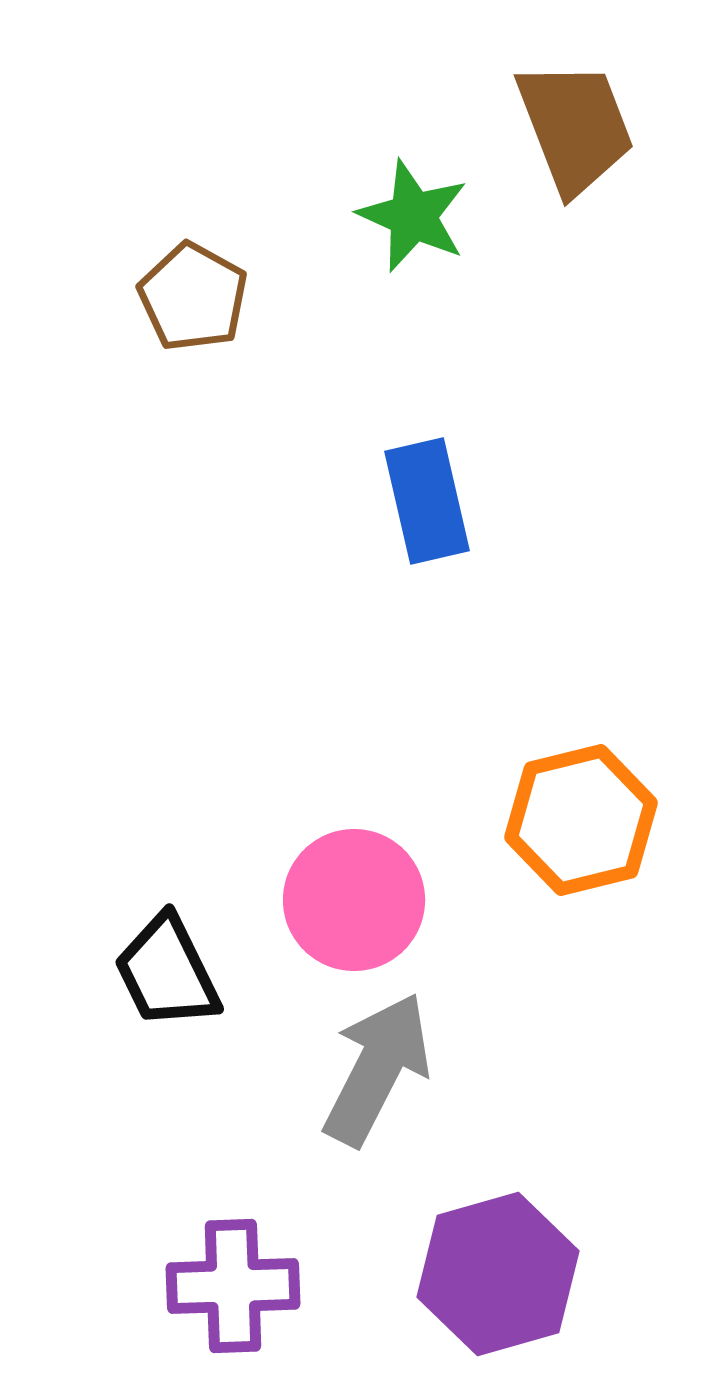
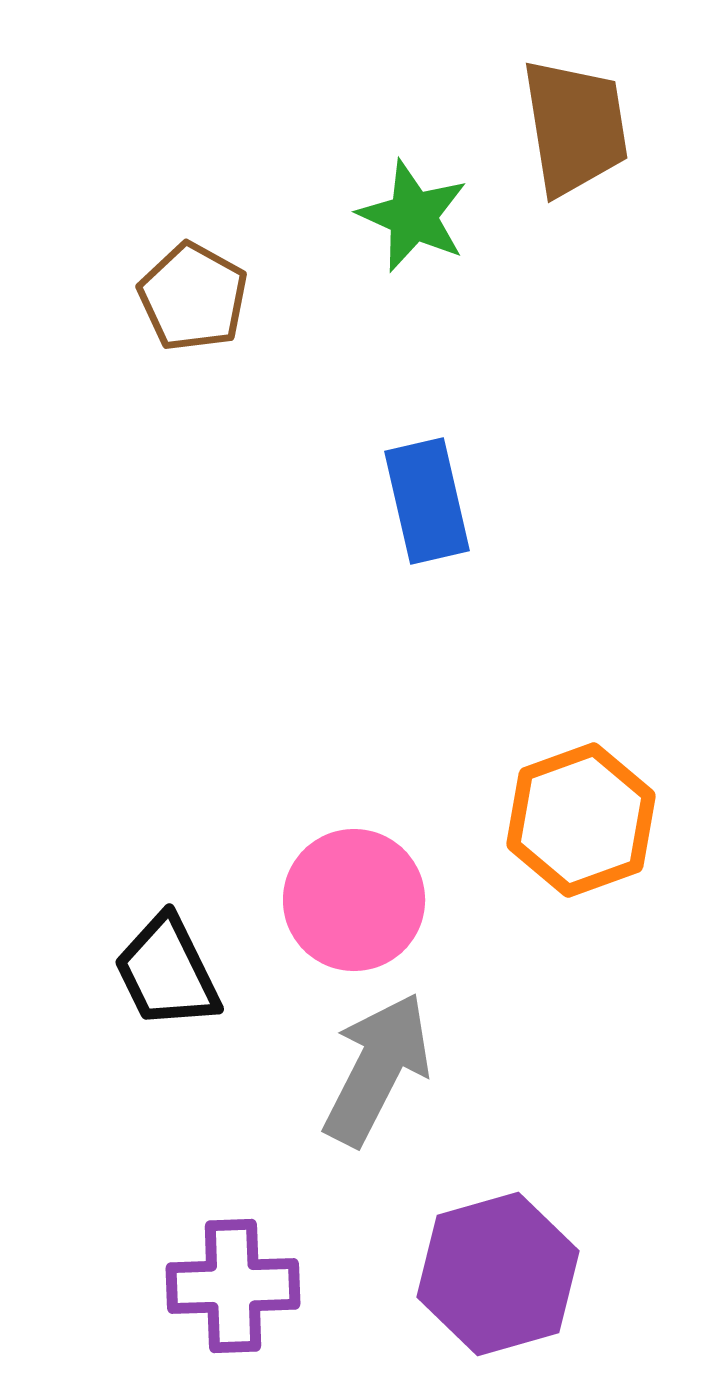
brown trapezoid: rotated 12 degrees clockwise
orange hexagon: rotated 6 degrees counterclockwise
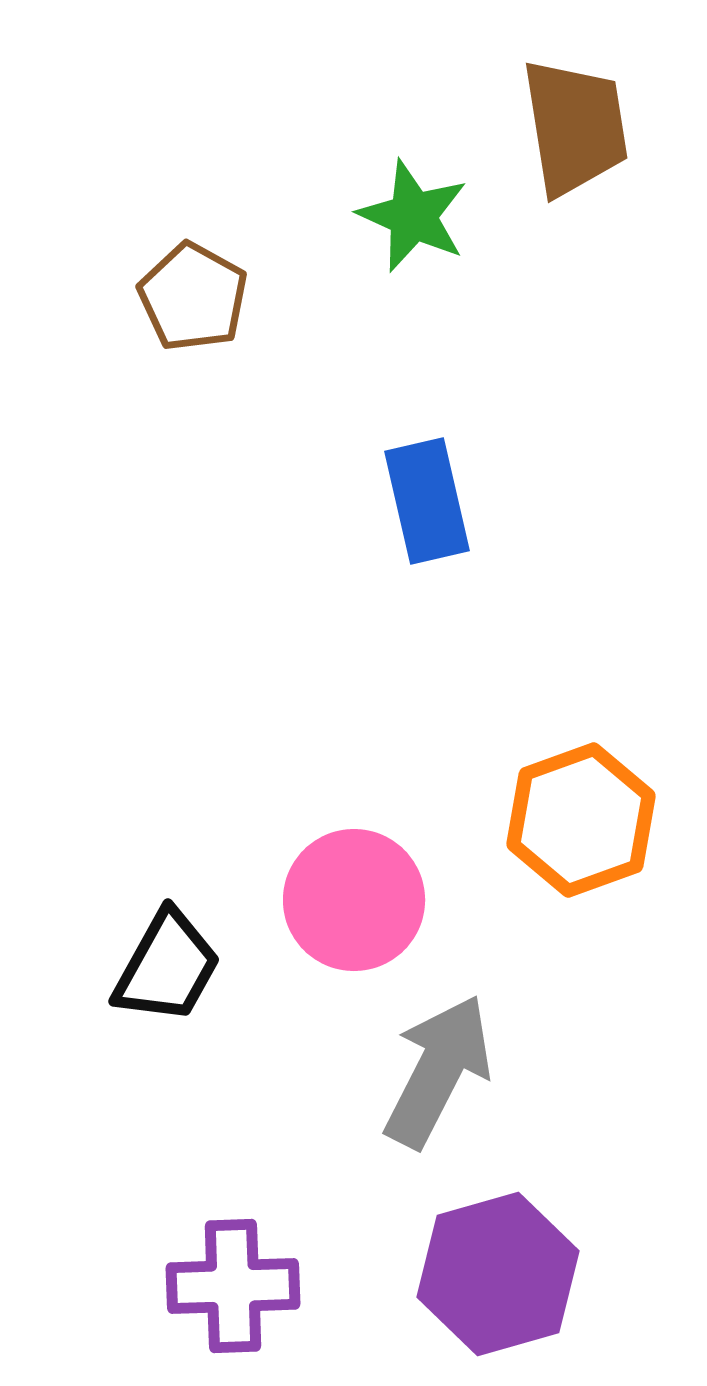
black trapezoid: moved 5 px up; rotated 125 degrees counterclockwise
gray arrow: moved 61 px right, 2 px down
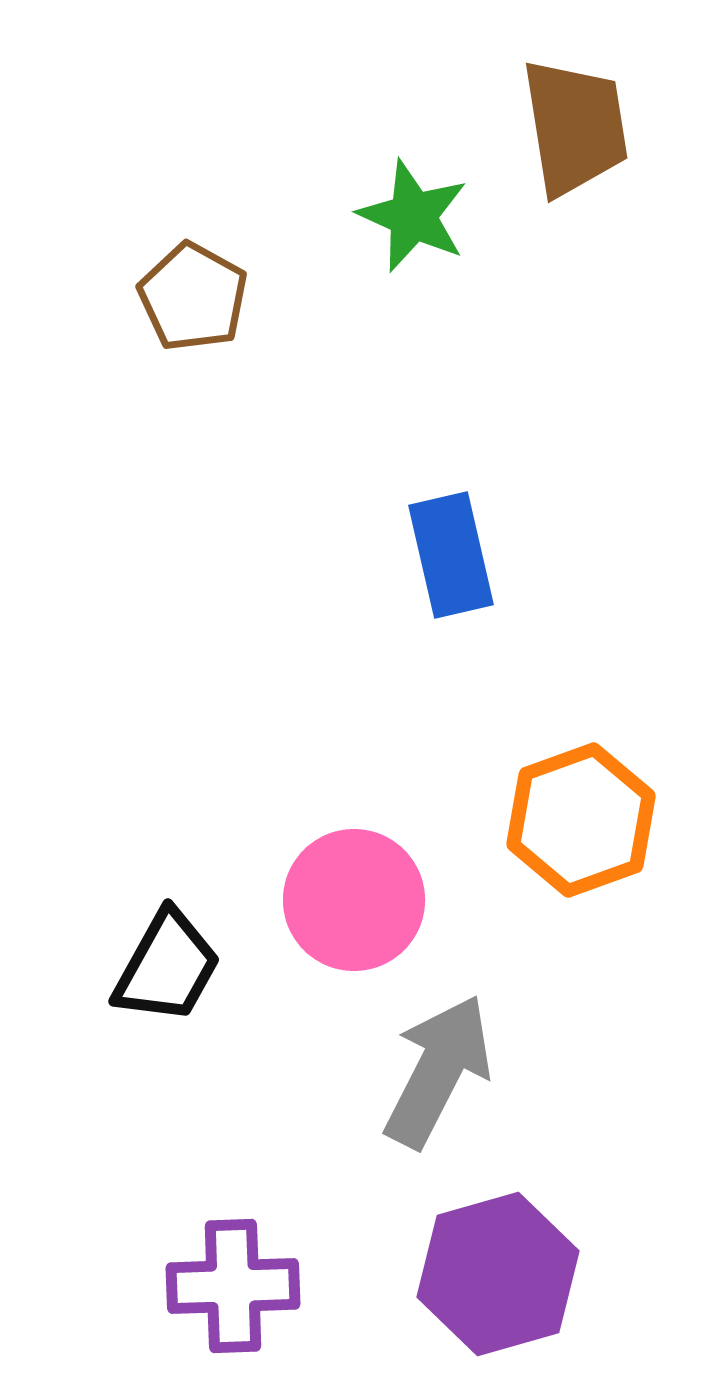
blue rectangle: moved 24 px right, 54 px down
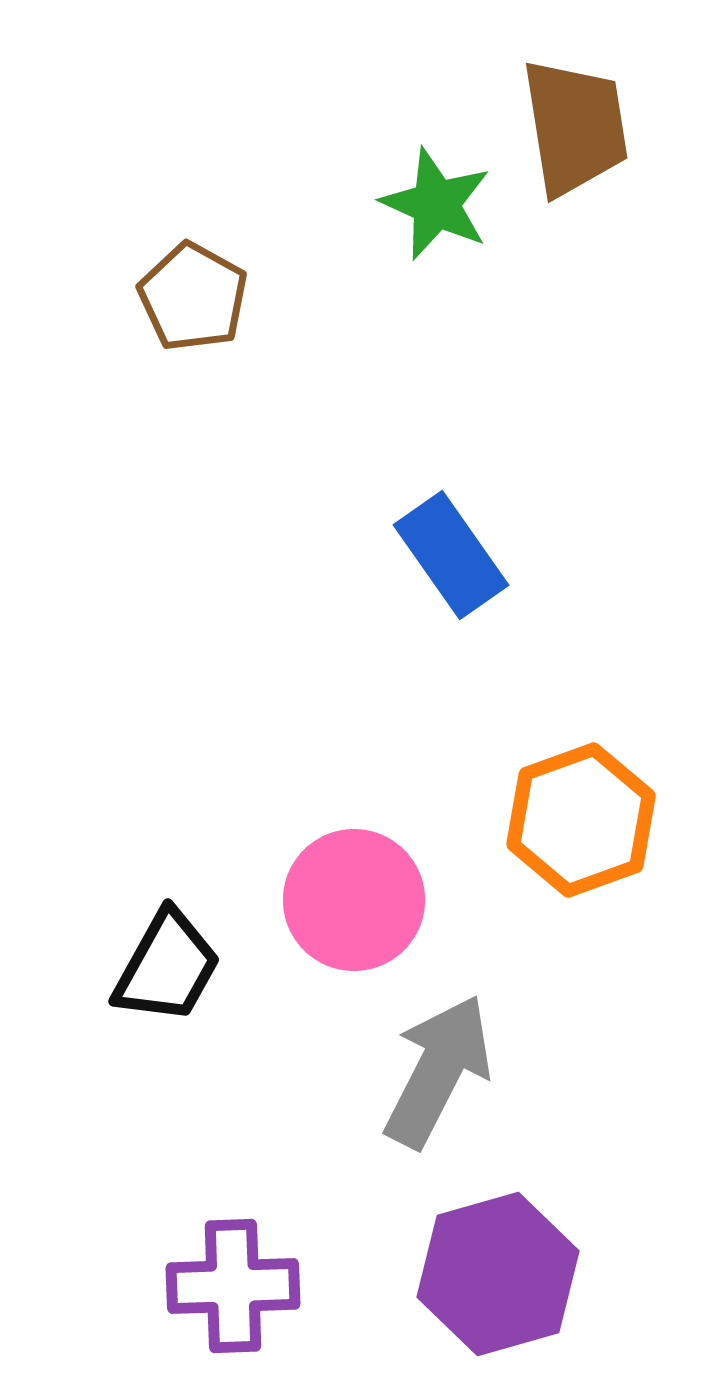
green star: moved 23 px right, 12 px up
blue rectangle: rotated 22 degrees counterclockwise
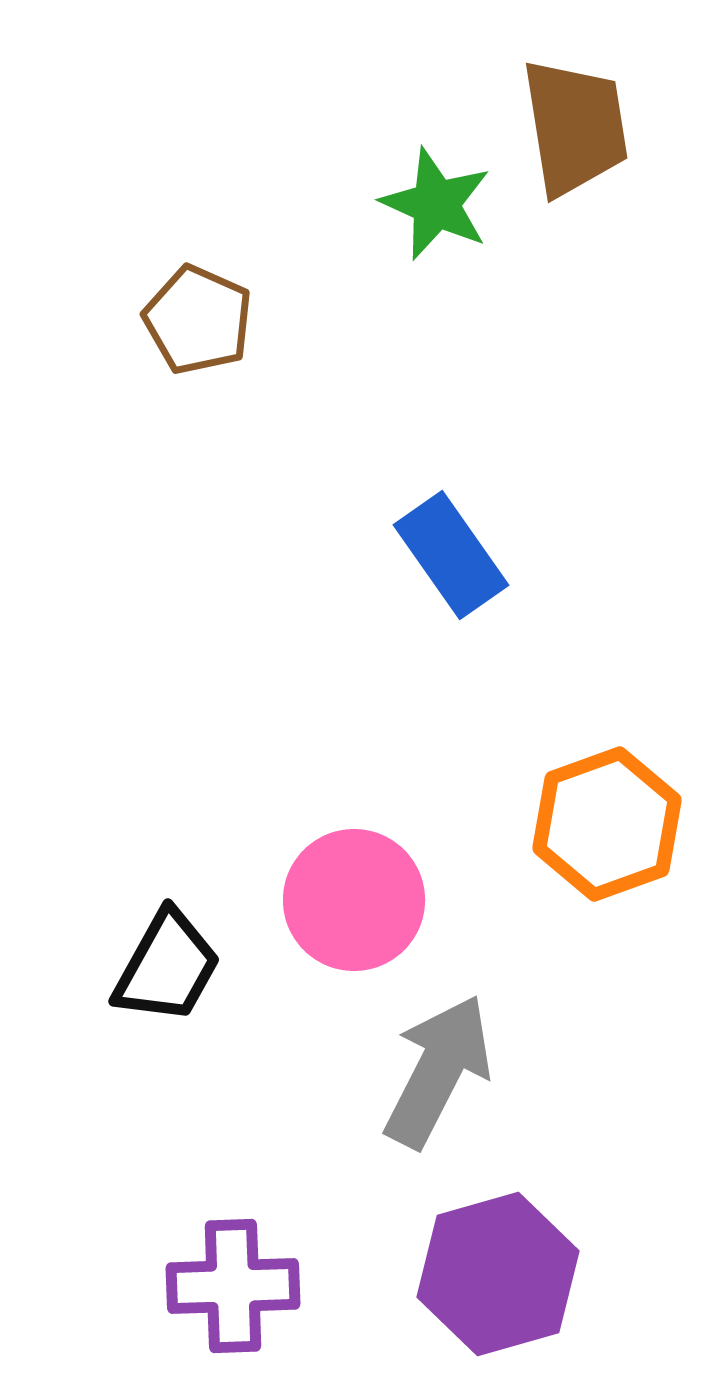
brown pentagon: moved 5 px right, 23 px down; rotated 5 degrees counterclockwise
orange hexagon: moved 26 px right, 4 px down
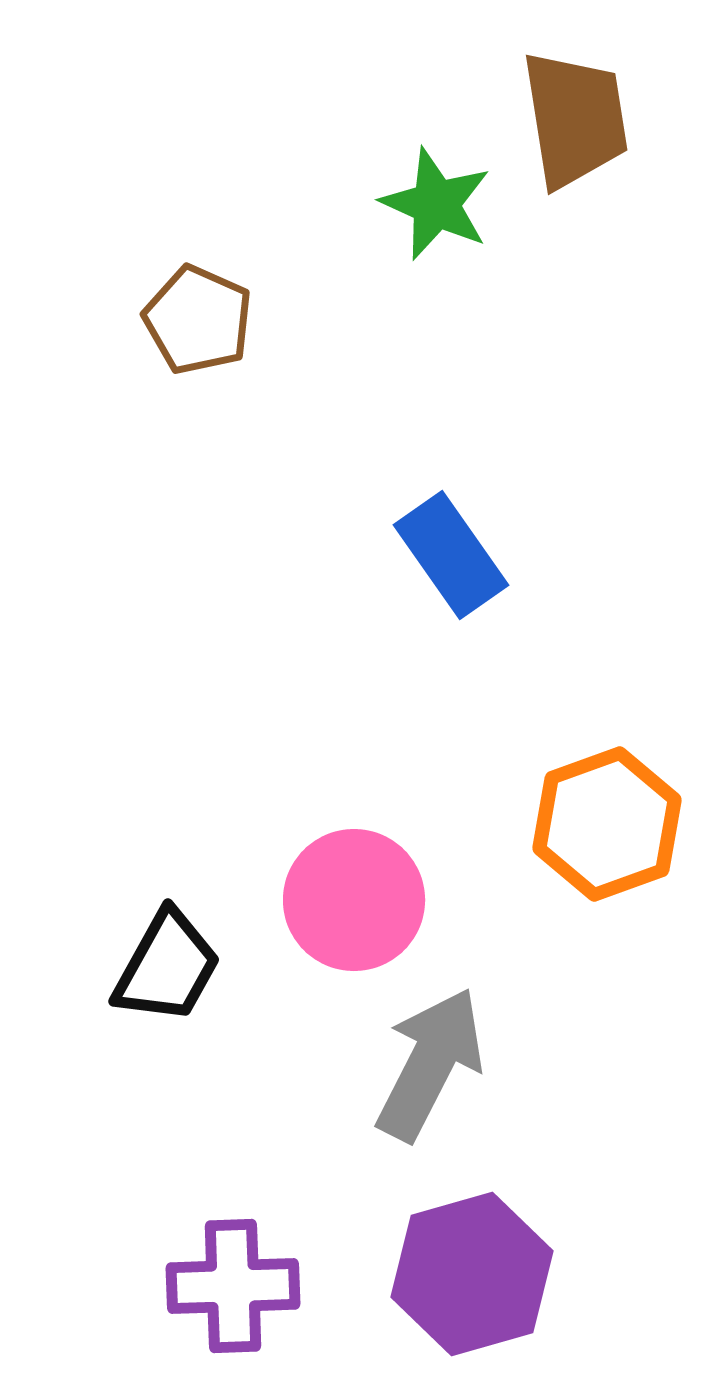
brown trapezoid: moved 8 px up
gray arrow: moved 8 px left, 7 px up
purple hexagon: moved 26 px left
